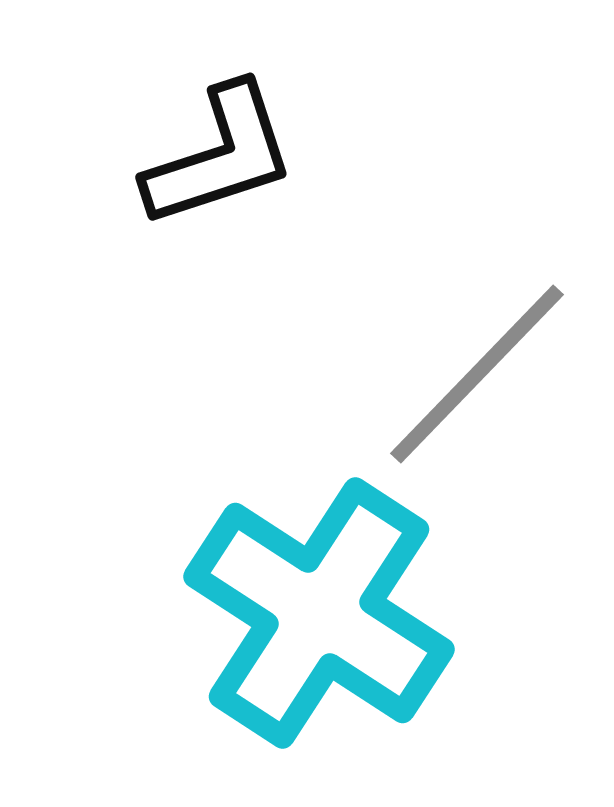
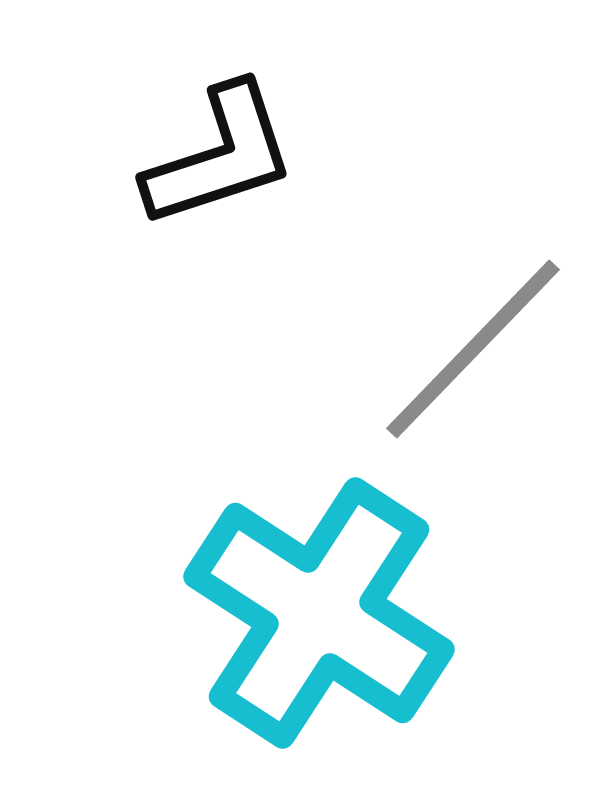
gray line: moved 4 px left, 25 px up
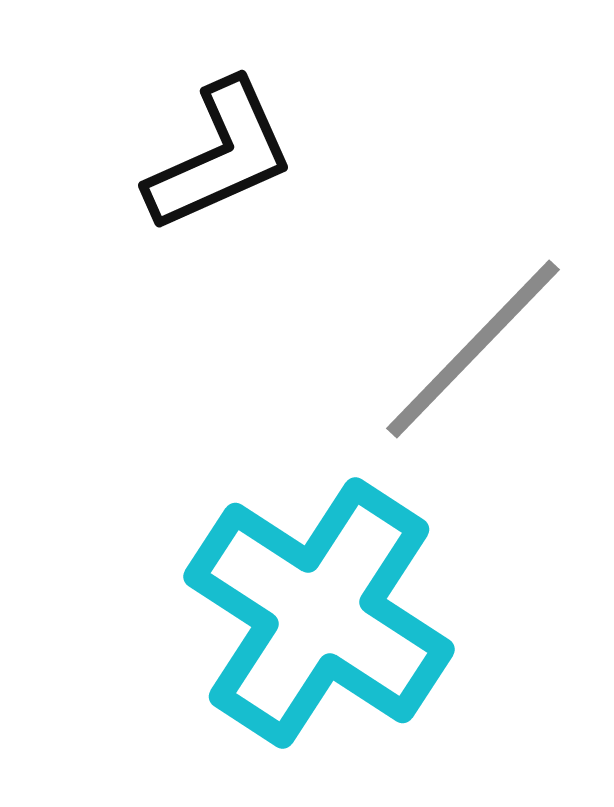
black L-shape: rotated 6 degrees counterclockwise
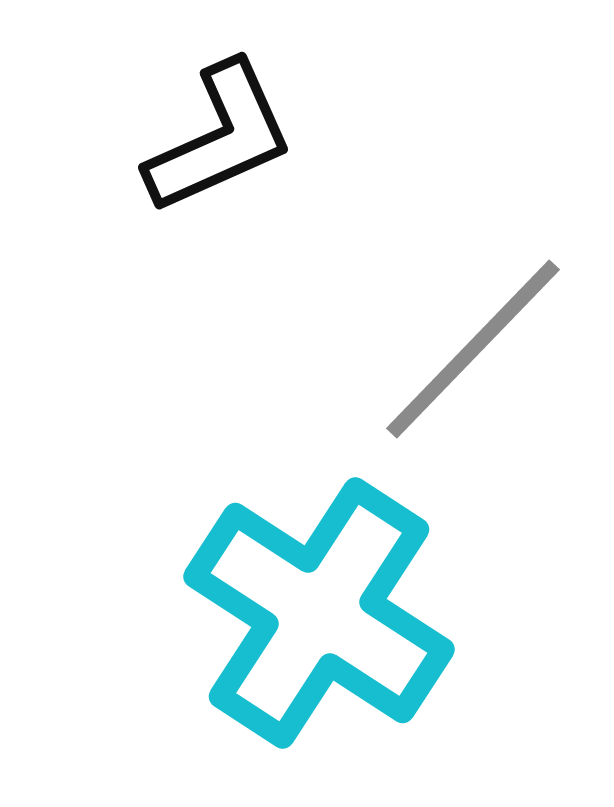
black L-shape: moved 18 px up
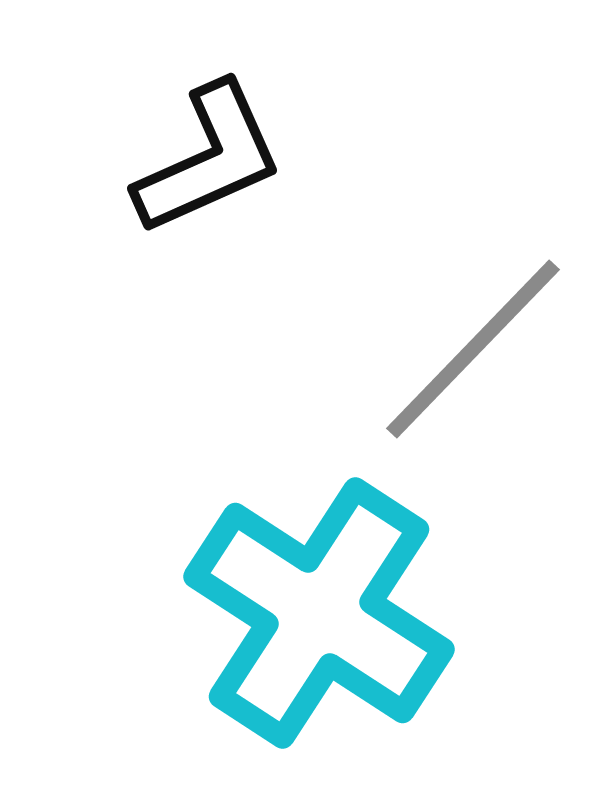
black L-shape: moved 11 px left, 21 px down
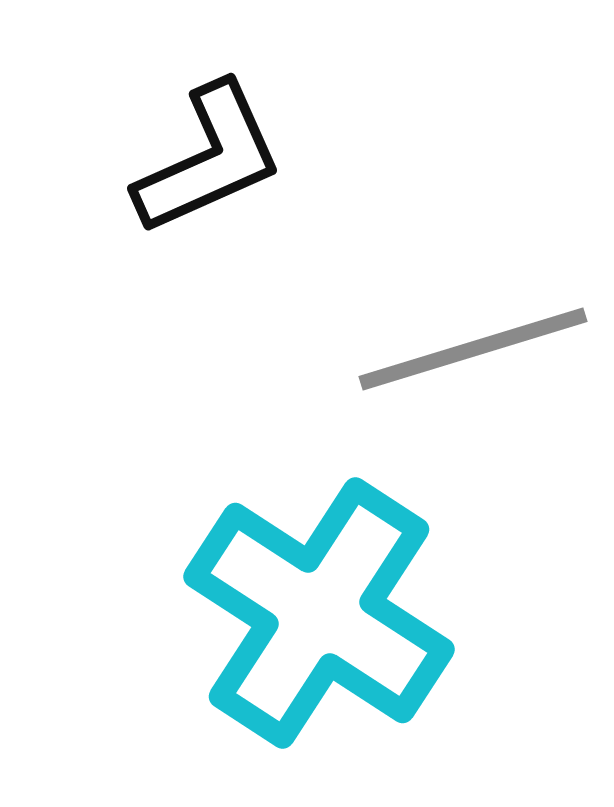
gray line: rotated 29 degrees clockwise
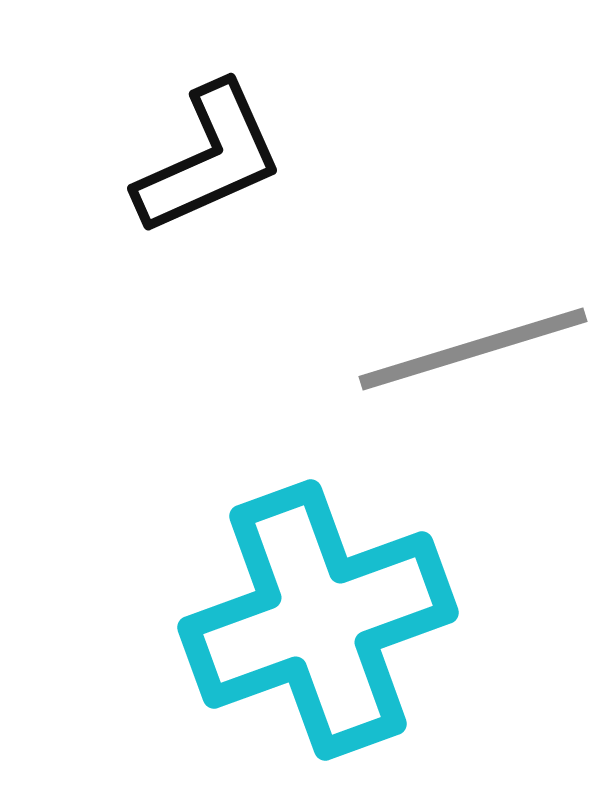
cyan cross: moved 1 px left, 7 px down; rotated 37 degrees clockwise
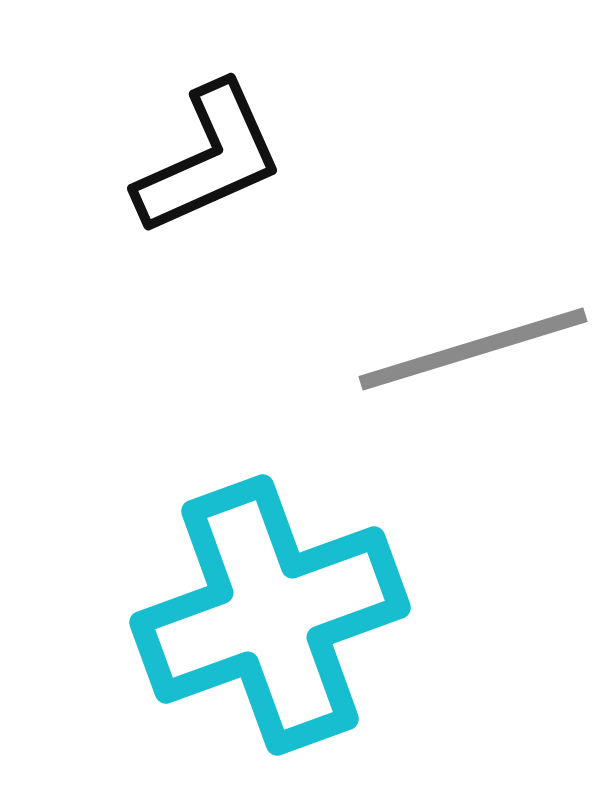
cyan cross: moved 48 px left, 5 px up
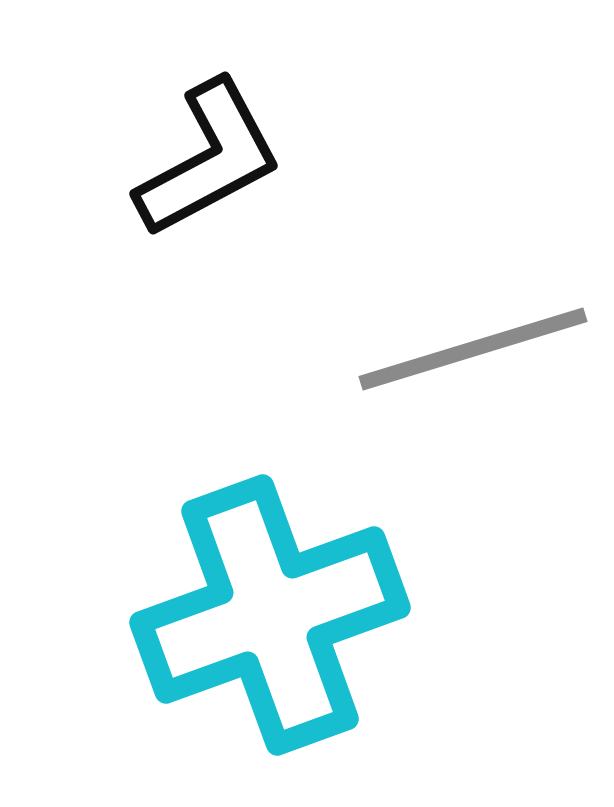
black L-shape: rotated 4 degrees counterclockwise
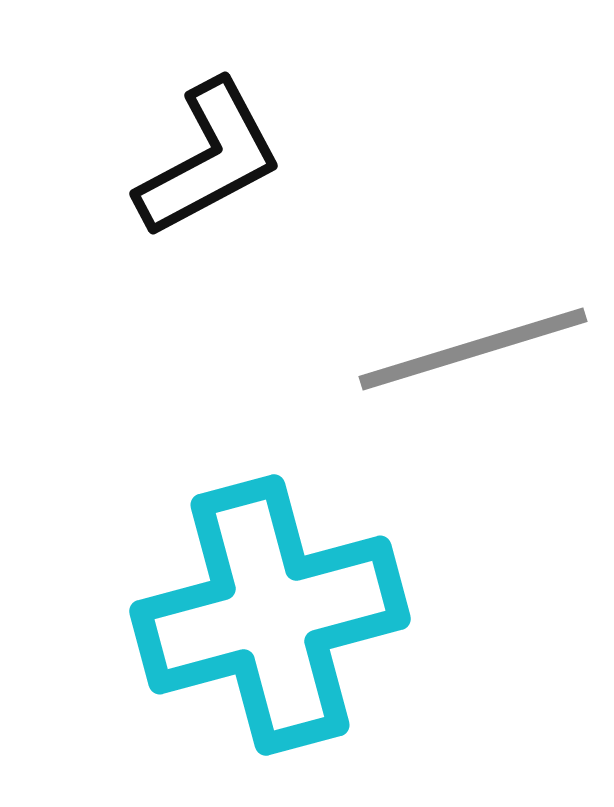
cyan cross: rotated 5 degrees clockwise
